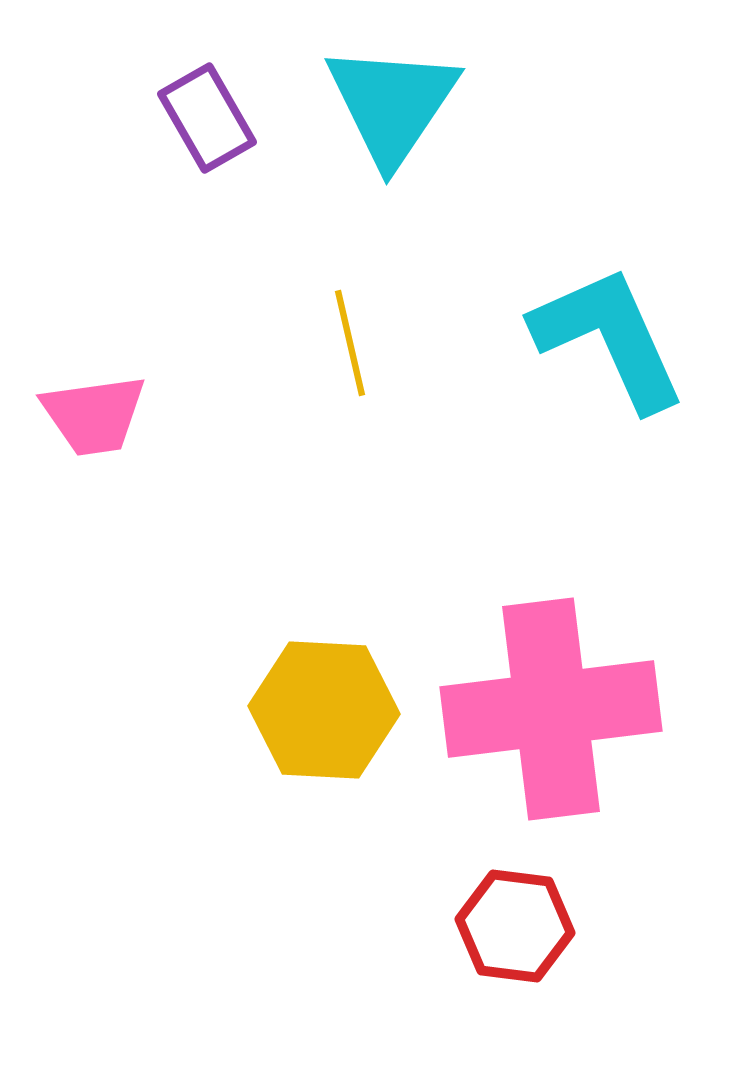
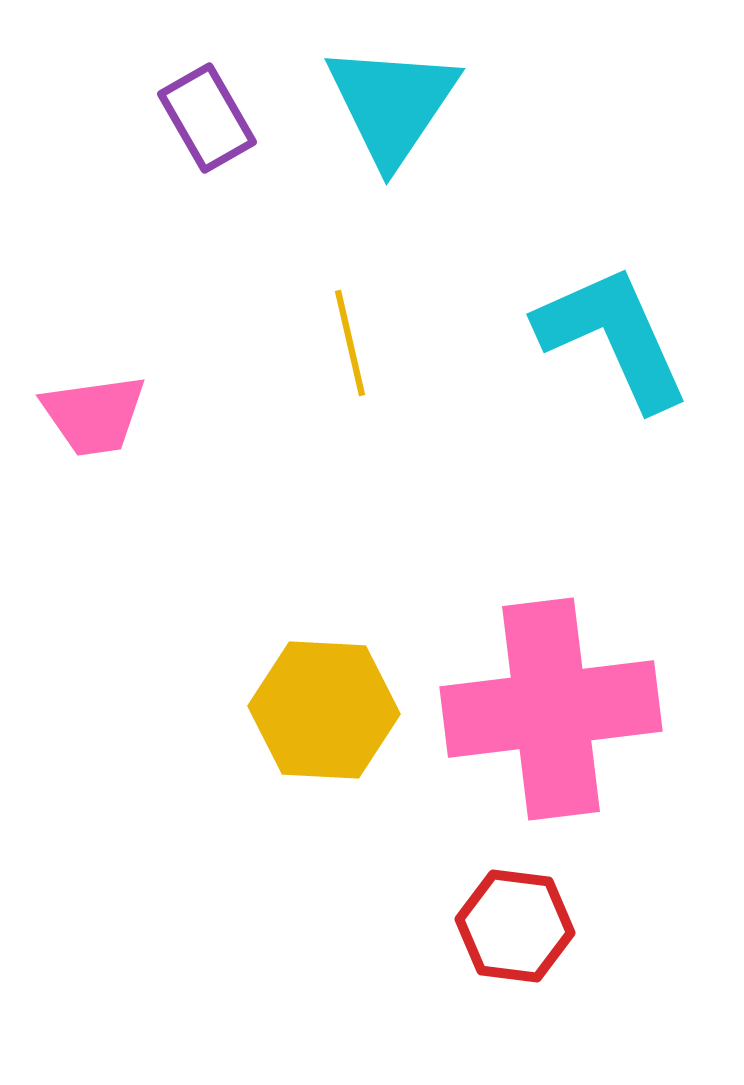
cyan L-shape: moved 4 px right, 1 px up
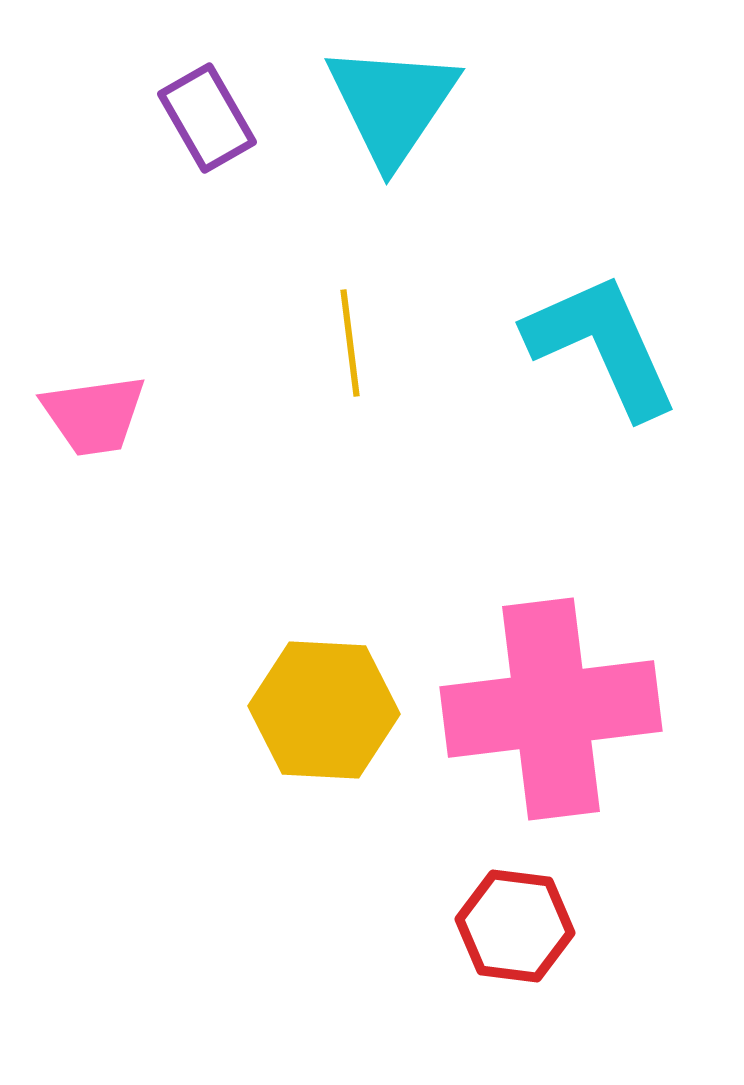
cyan L-shape: moved 11 px left, 8 px down
yellow line: rotated 6 degrees clockwise
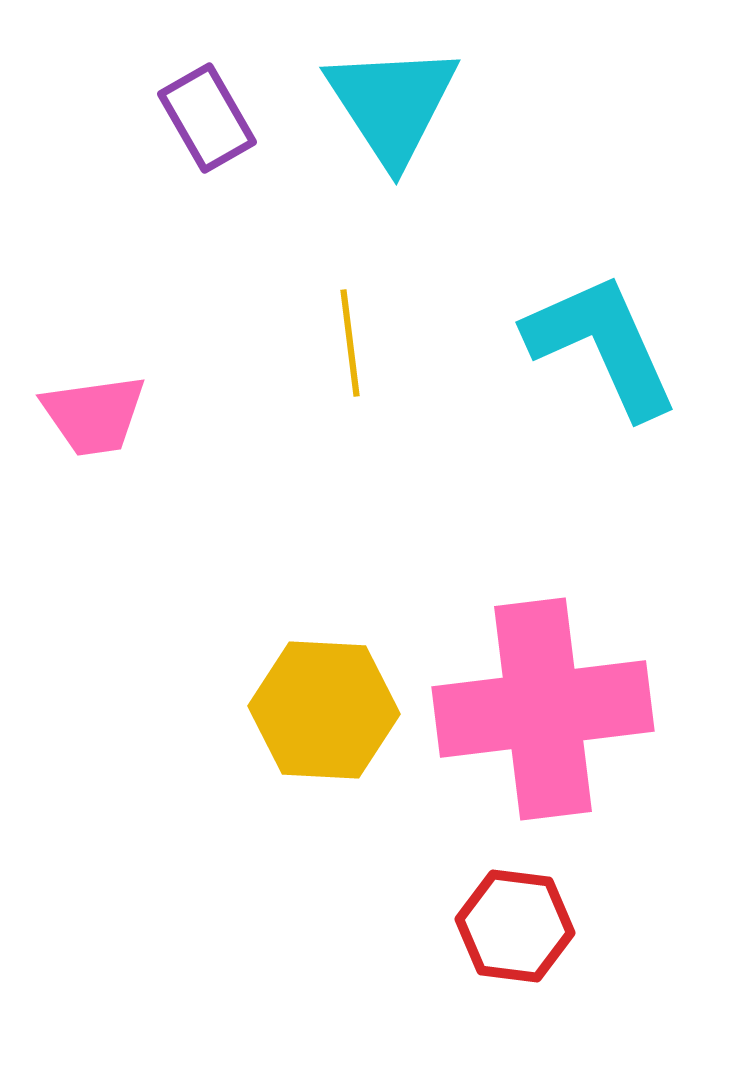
cyan triangle: rotated 7 degrees counterclockwise
pink cross: moved 8 px left
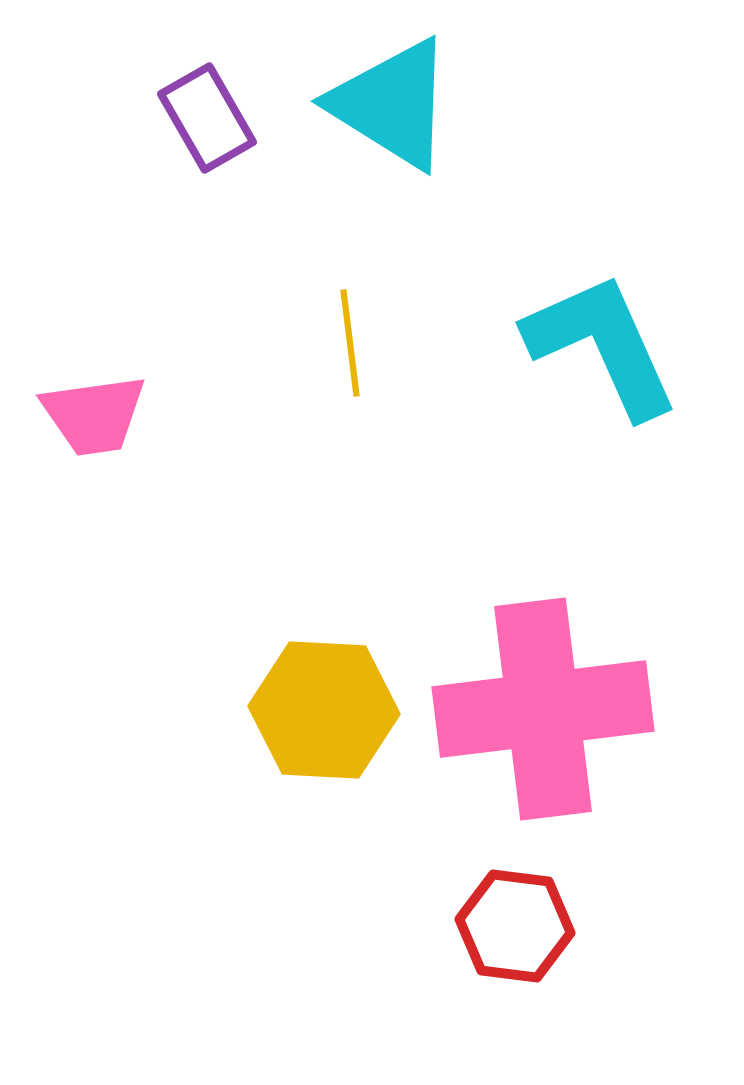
cyan triangle: rotated 25 degrees counterclockwise
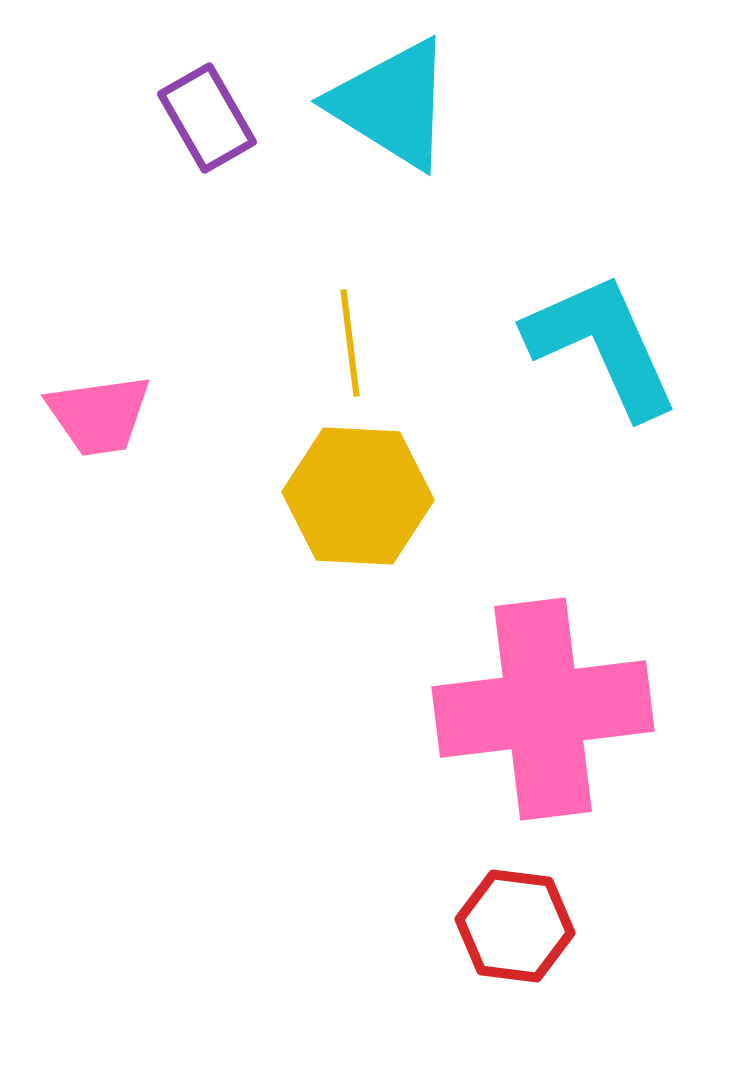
pink trapezoid: moved 5 px right
yellow hexagon: moved 34 px right, 214 px up
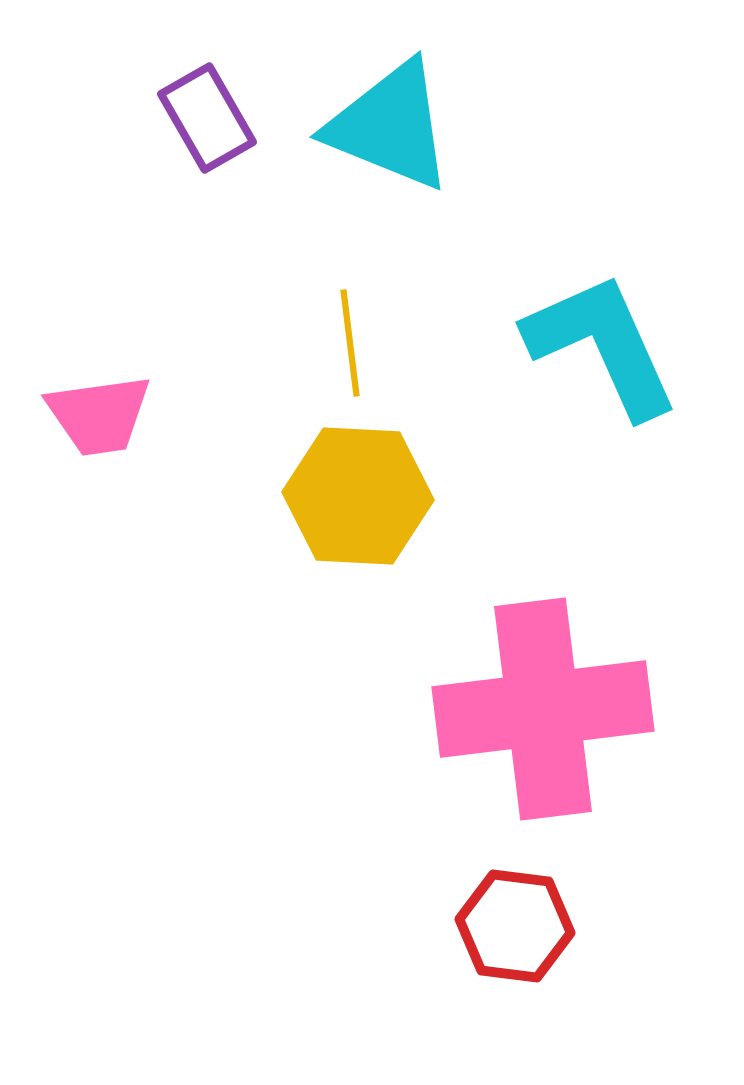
cyan triangle: moved 2 px left, 22 px down; rotated 10 degrees counterclockwise
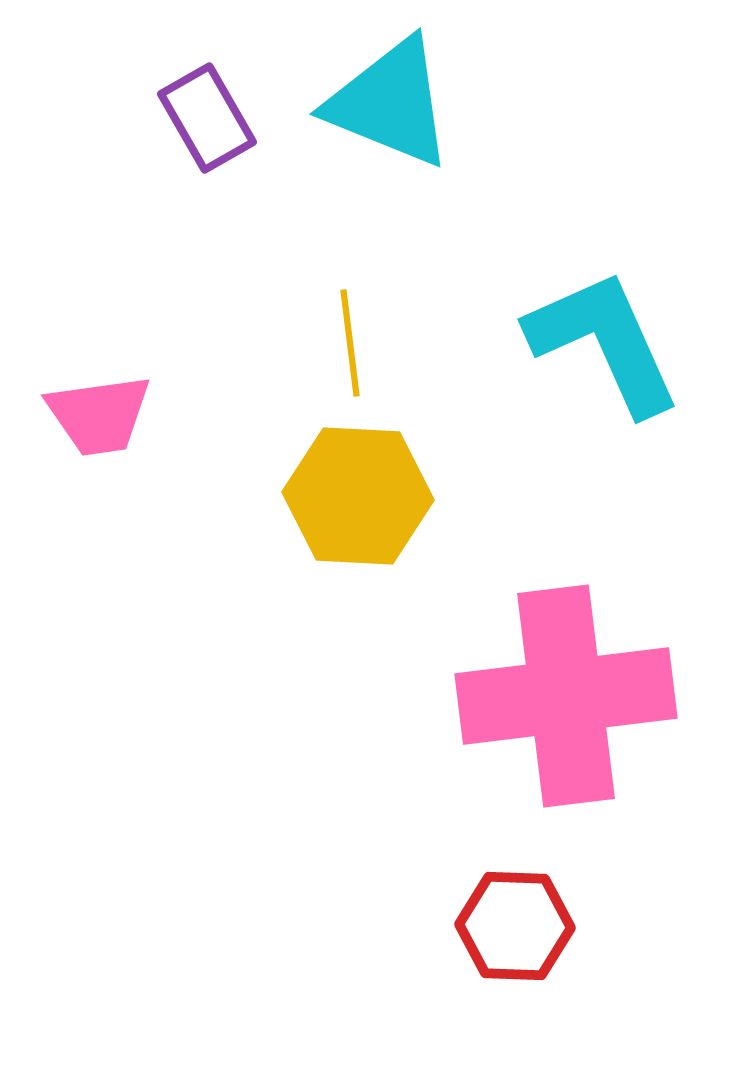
cyan triangle: moved 23 px up
cyan L-shape: moved 2 px right, 3 px up
pink cross: moved 23 px right, 13 px up
red hexagon: rotated 5 degrees counterclockwise
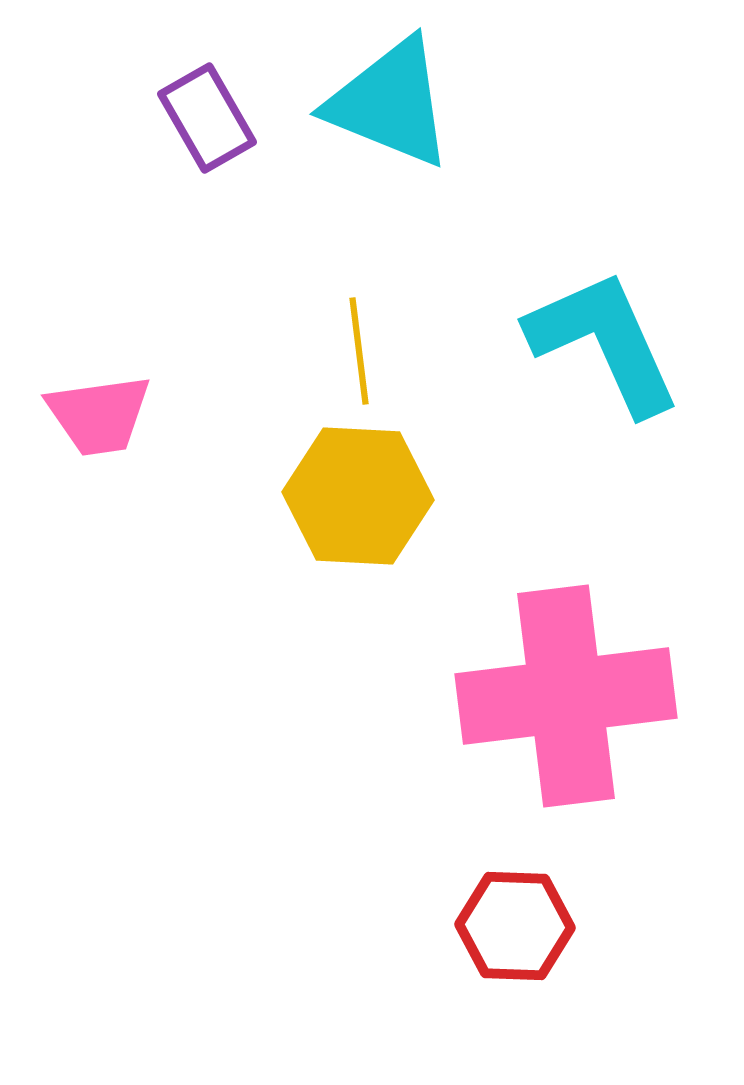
yellow line: moved 9 px right, 8 px down
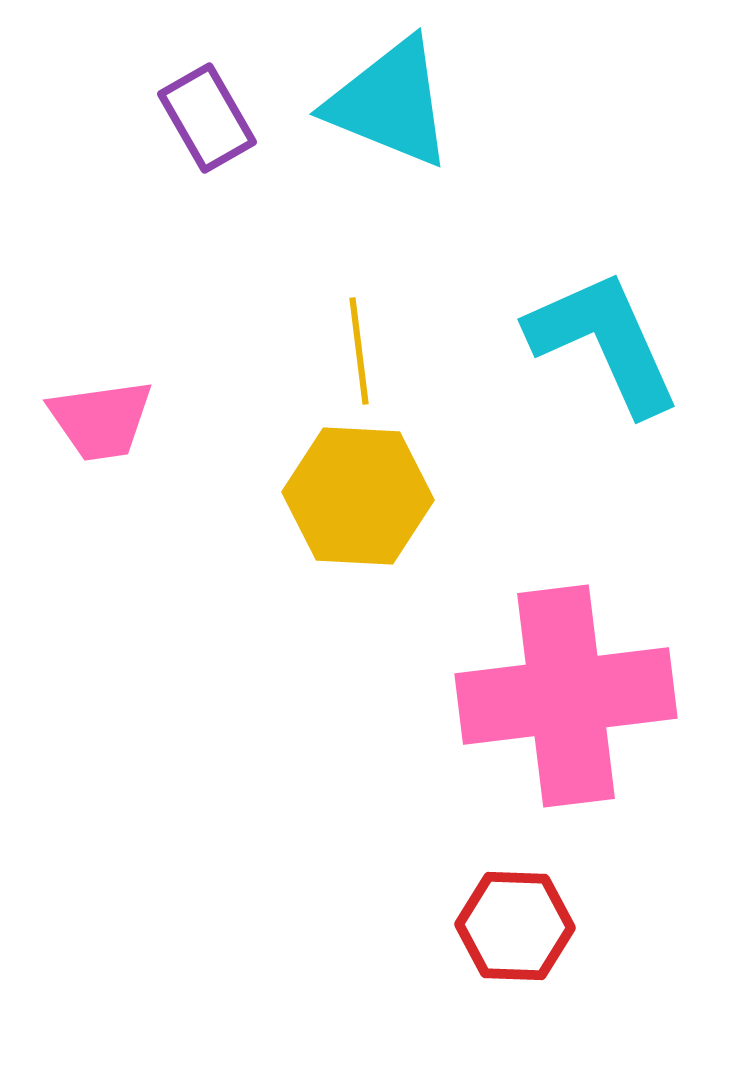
pink trapezoid: moved 2 px right, 5 px down
